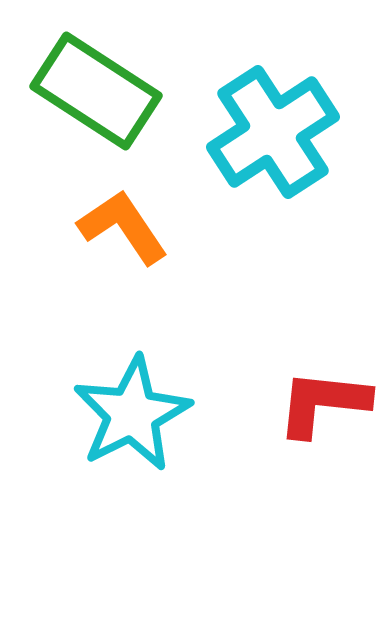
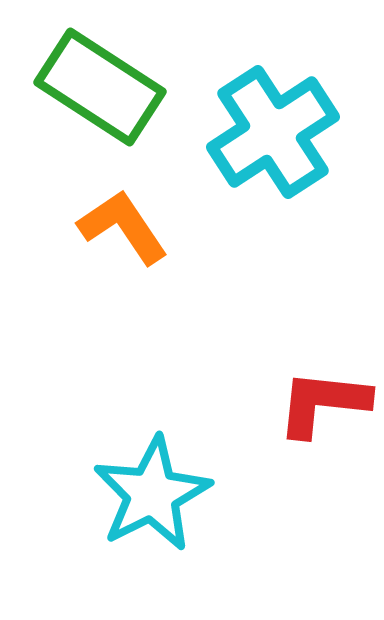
green rectangle: moved 4 px right, 4 px up
cyan star: moved 20 px right, 80 px down
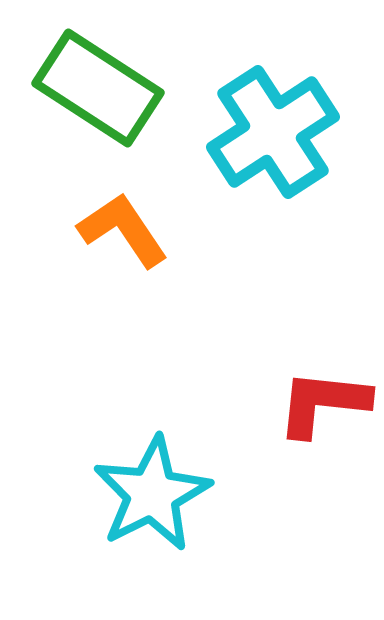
green rectangle: moved 2 px left, 1 px down
orange L-shape: moved 3 px down
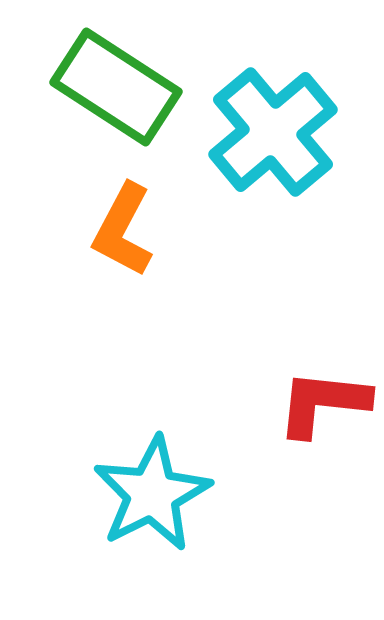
green rectangle: moved 18 px right, 1 px up
cyan cross: rotated 7 degrees counterclockwise
orange L-shape: rotated 118 degrees counterclockwise
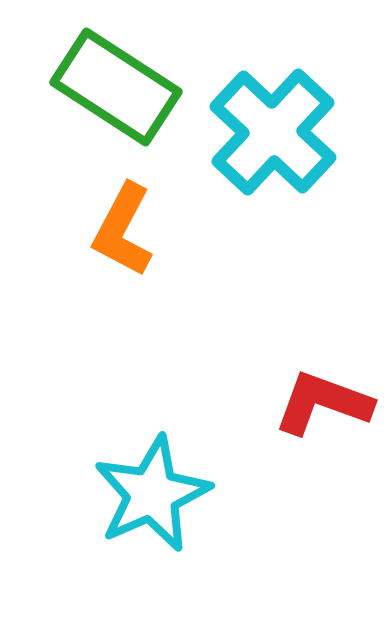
cyan cross: rotated 7 degrees counterclockwise
red L-shape: rotated 14 degrees clockwise
cyan star: rotated 3 degrees clockwise
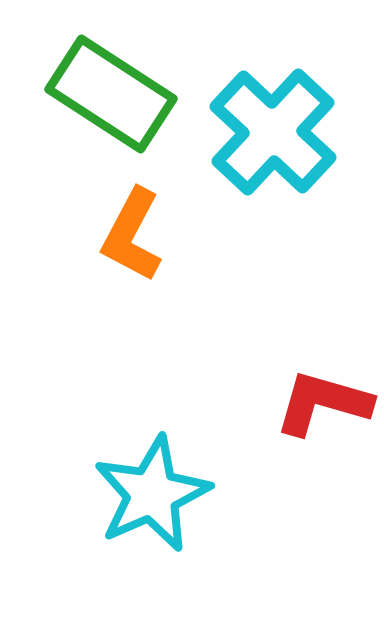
green rectangle: moved 5 px left, 7 px down
orange L-shape: moved 9 px right, 5 px down
red L-shape: rotated 4 degrees counterclockwise
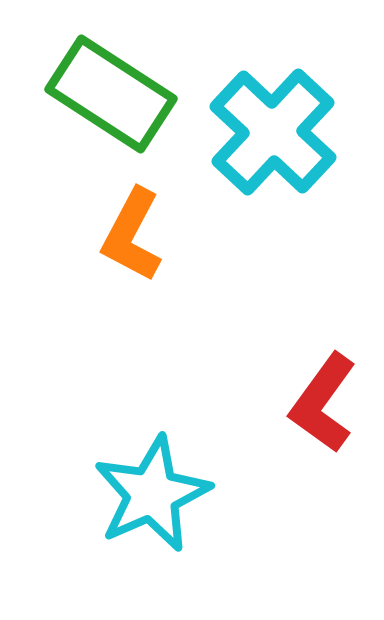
red L-shape: rotated 70 degrees counterclockwise
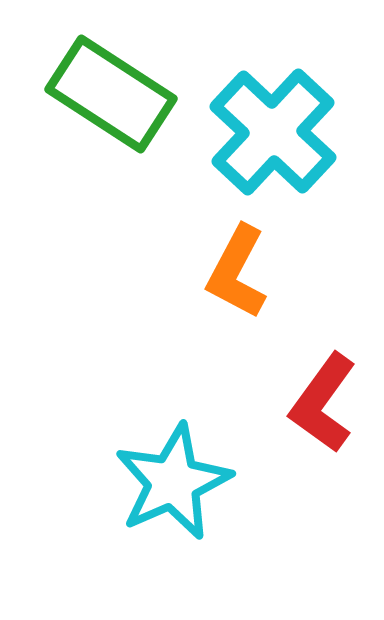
orange L-shape: moved 105 px right, 37 px down
cyan star: moved 21 px right, 12 px up
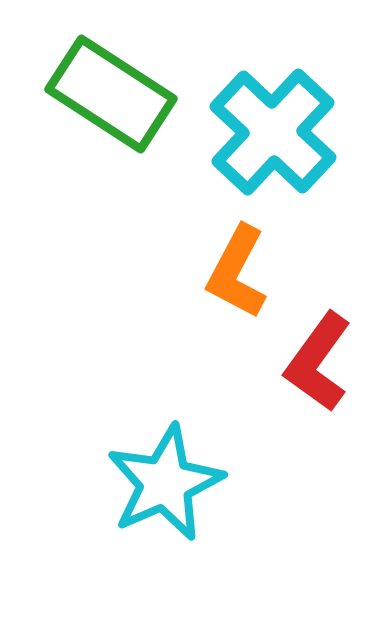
red L-shape: moved 5 px left, 41 px up
cyan star: moved 8 px left, 1 px down
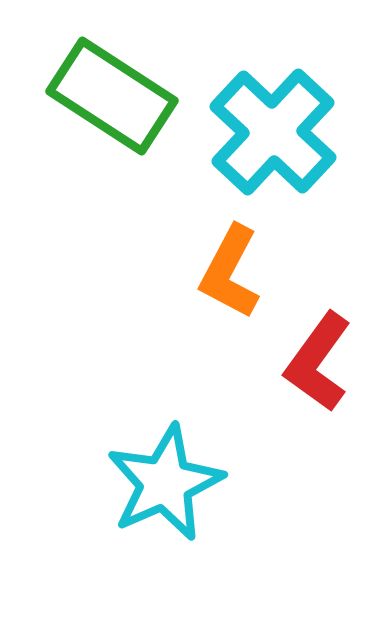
green rectangle: moved 1 px right, 2 px down
orange L-shape: moved 7 px left
